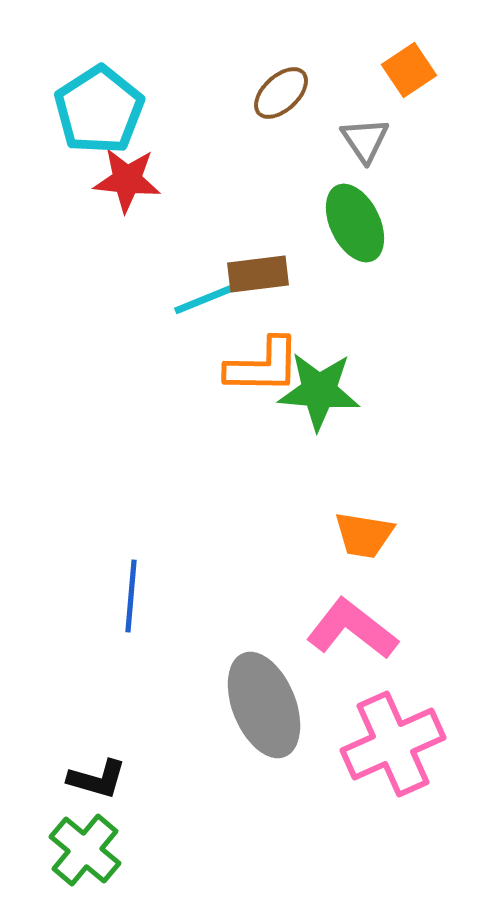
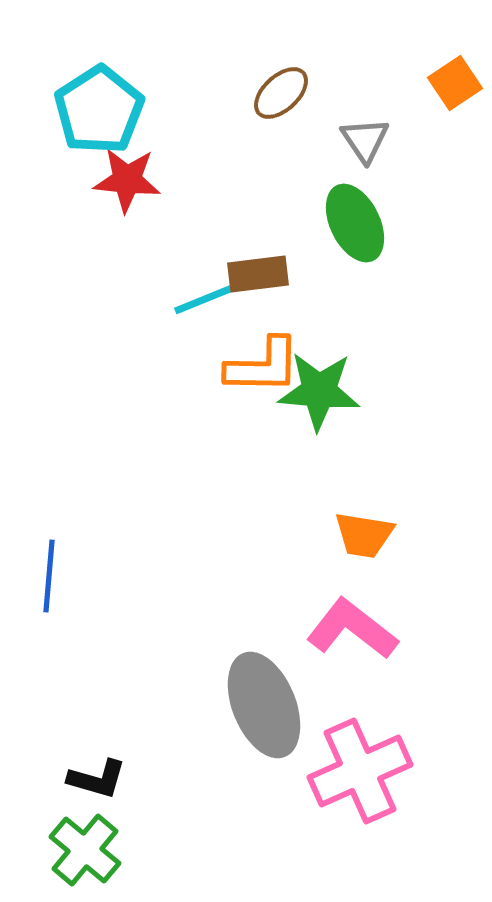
orange square: moved 46 px right, 13 px down
blue line: moved 82 px left, 20 px up
pink cross: moved 33 px left, 27 px down
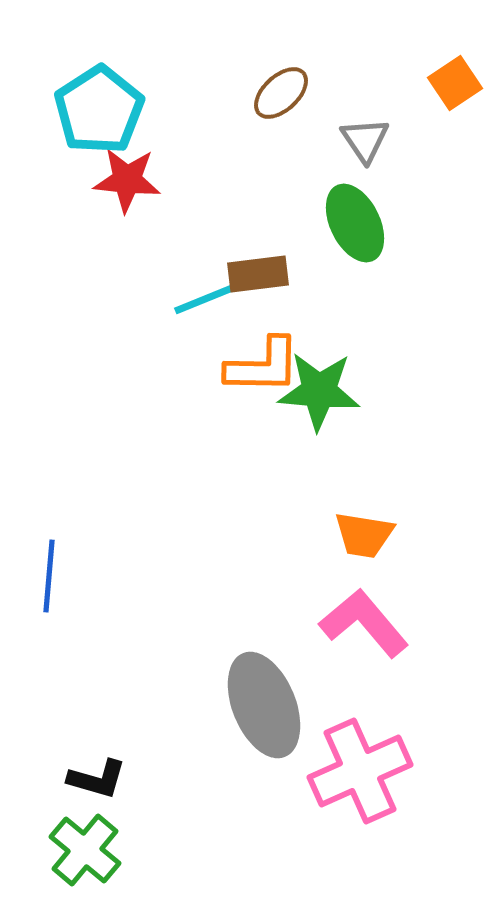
pink L-shape: moved 12 px right, 6 px up; rotated 12 degrees clockwise
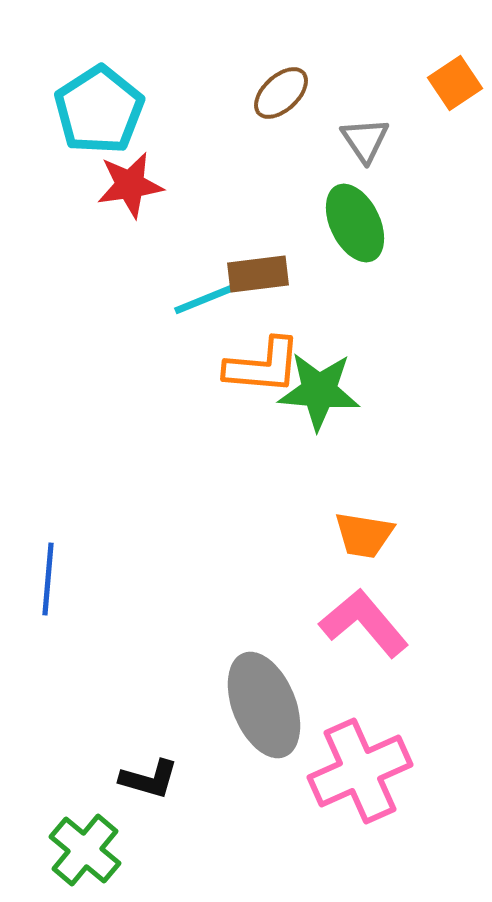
red star: moved 3 px right, 5 px down; rotated 14 degrees counterclockwise
orange L-shape: rotated 4 degrees clockwise
blue line: moved 1 px left, 3 px down
black L-shape: moved 52 px right
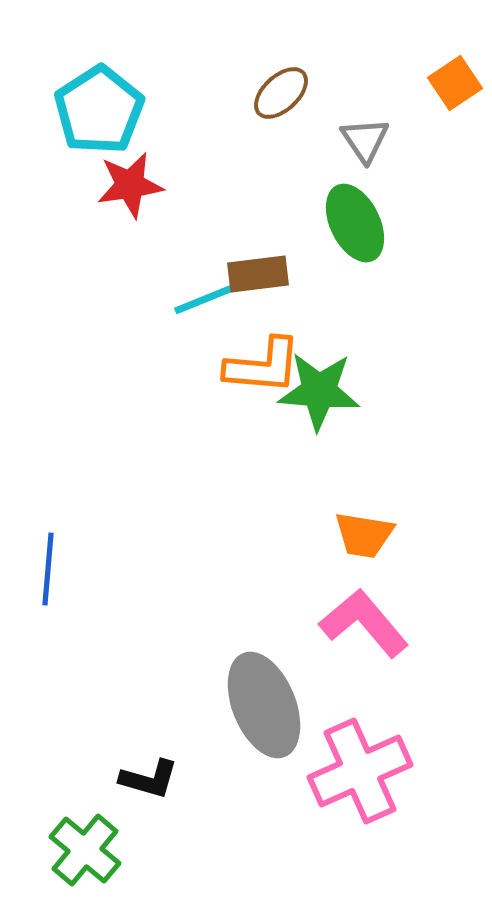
blue line: moved 10 px up
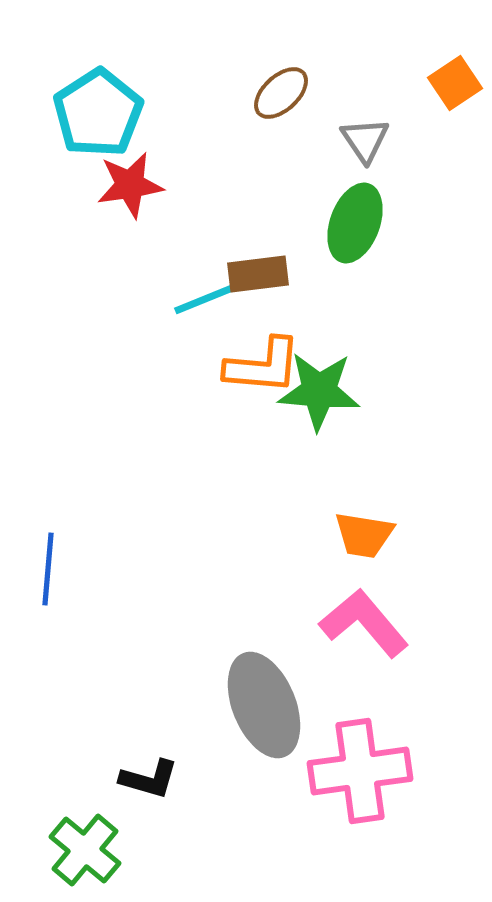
cyan pentagon: moved 1 px left, 3 px down
green ellipse: rotated 46 degrees clockwise
pink cross: rotated 16 degrees clockwise
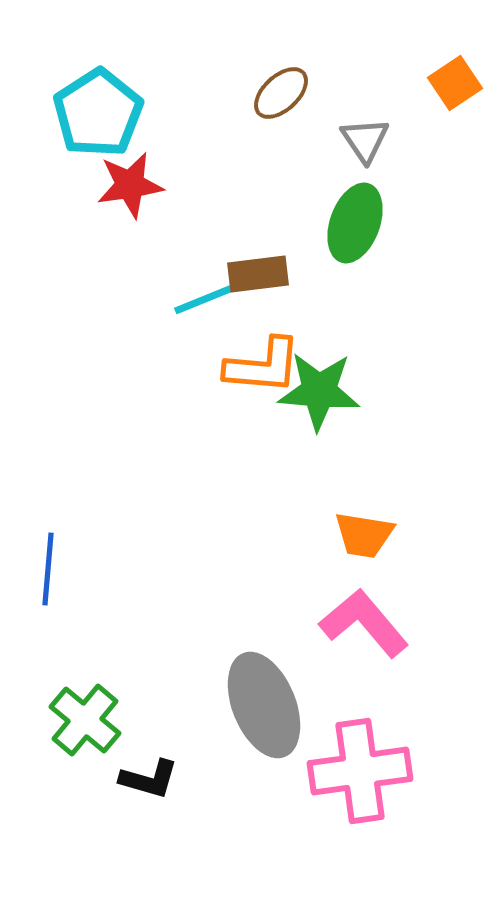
green cross: moved 130 px up
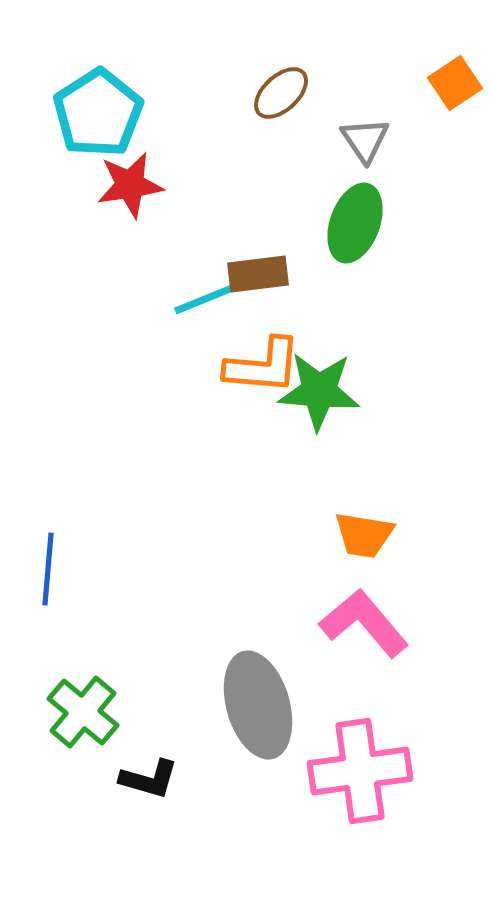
gray ellipse: moved 6 px left; rotated 6 degrees clockwise
green cross: moved 2 px left, 8 px up
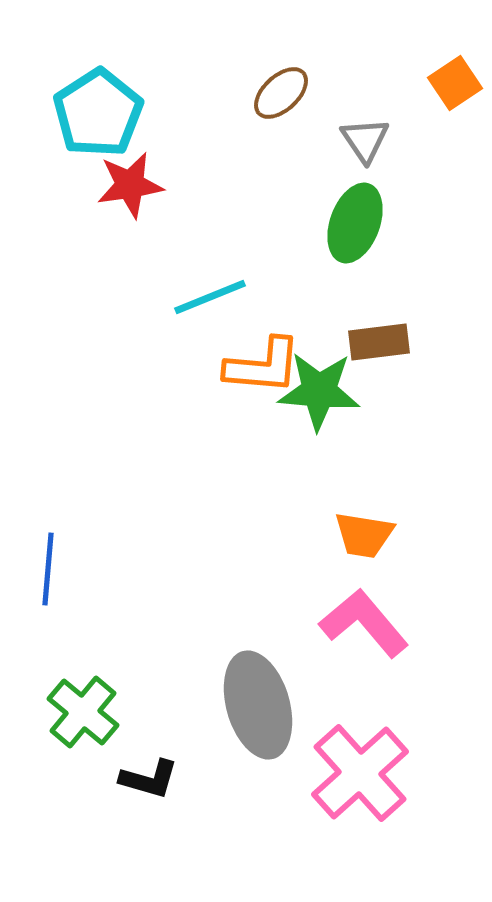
brown rectangle: moved 121 px right, 68 px down
pink cross: moved 2 px down; rotated 34 degrees counterclockwise
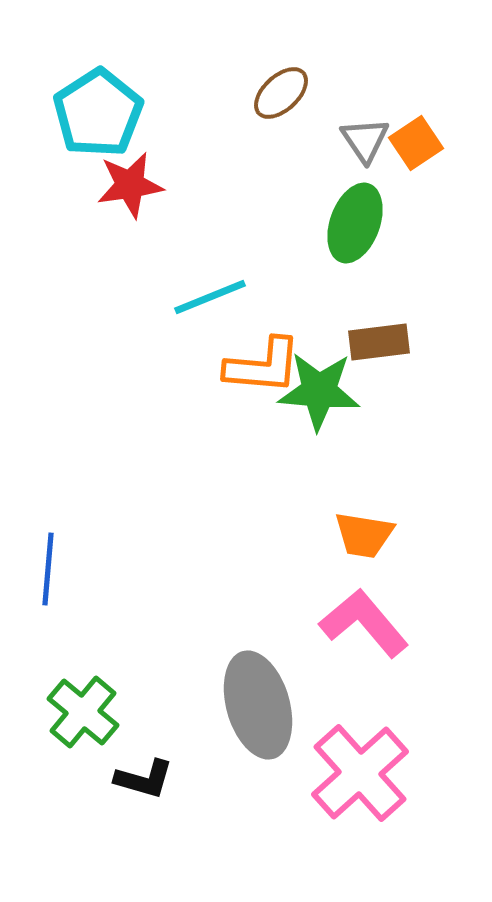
orange square: moved 39 px left, 60 px down
black L-shape: moved 5 px left
